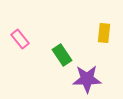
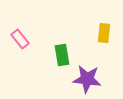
green rectangle: rotated 25 degrees clockwise
purple star: rotated 8 degrees clockwise
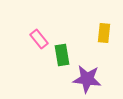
pink rectangle: moved 19 px right
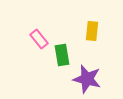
yellow rectangle: moved 12 px left, 2 px up
purple star: rotated 8 degrees clockwise
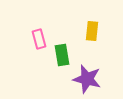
pink rectangle: rotated 24 degrees clockwise
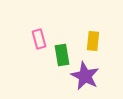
yellow rectangle: moved 1 px right, 10 px down
purple star: moved 2 px left, 3 px up; rotated 12 degrees clockwise
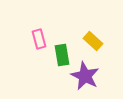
yellow rectangle: rotated 54 degrees counterclockwise
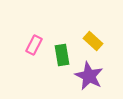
pink rectangle: moved 5 px left, 6 px down; rotated 42 degrees clockwise
purple star: moved 4 px right
